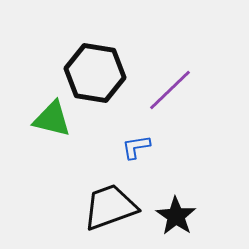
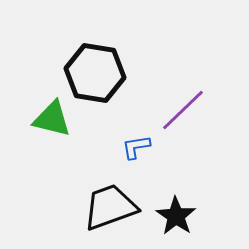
purple line: moved 13 px right, 20 px down
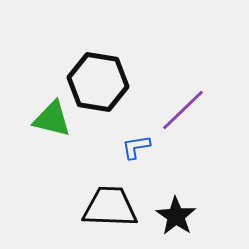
black hexagon: moved 3 px right, 9 px down
black trapezoid: rotated 22 degrees clockwise
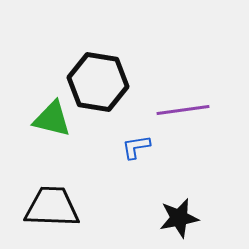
purple line: rotated 36 degrees clockwise
black trapezoid: moved 58 px left
black star: moved 3 px right, 2 px down; rotated 27 degrees clockwise
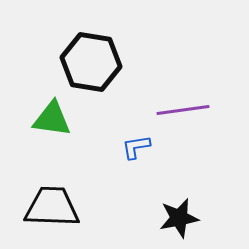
black hexagon: moved 7 px left, 20 px up
green triangle: rotated 6 degrees counterclockwise
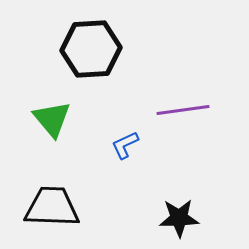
black hexagon: moved 13 px up; rotated 12 degrees counterclockwise
green triangle: rotated 42 degrees clockwise
blue L-shape: moved 11 px left, 2 px up; rotated 16 degrees counterclockwise
black star: rotated 9 degrees clockwise
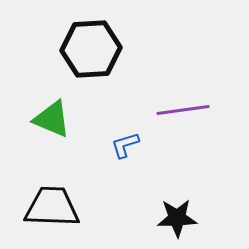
green triangle: rotated 27 degrees counterclockwise
blue L-shape: rotated 8 degrees clockwise
black star: moved 2 px left
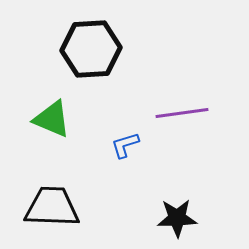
purple line: moved 1 px left, 3 px down
